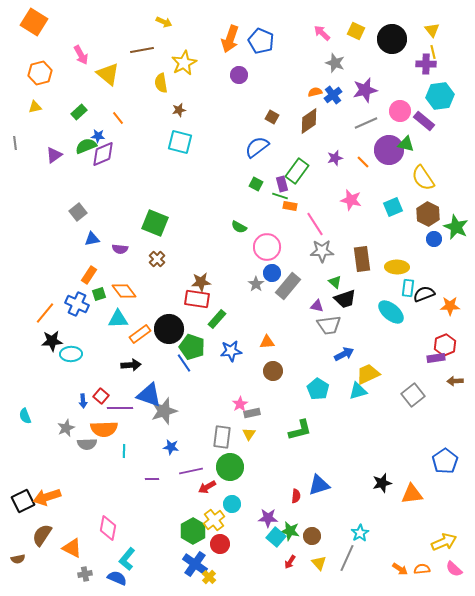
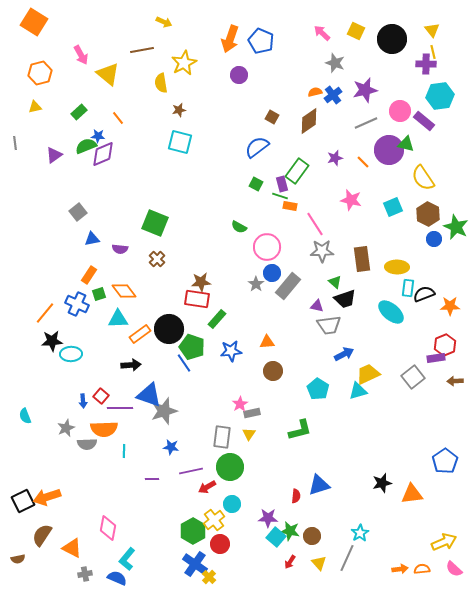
gray square at (413, 395): moved 18 px up
orange arrow at (400, 569): rotated 42 degrees counterclockwise
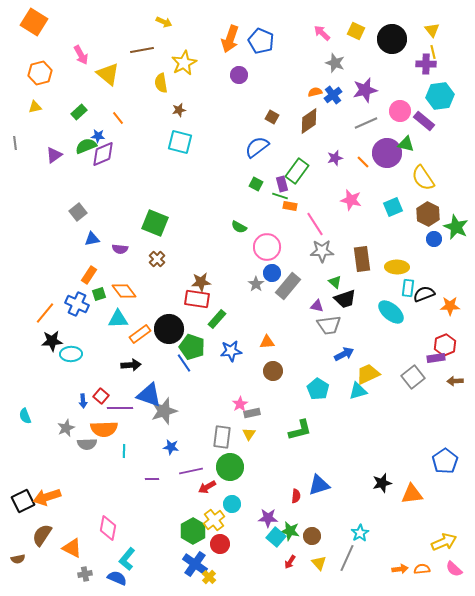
purple circle at (389, 150): moved 2 px left, 3 px down
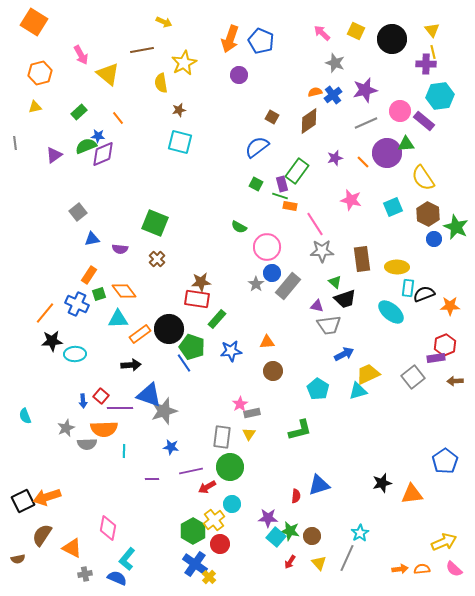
green triangle at (406, 144): rotated 18 degrees counterclockwise
cyan ellipse at (71, 354): moved 4 px right
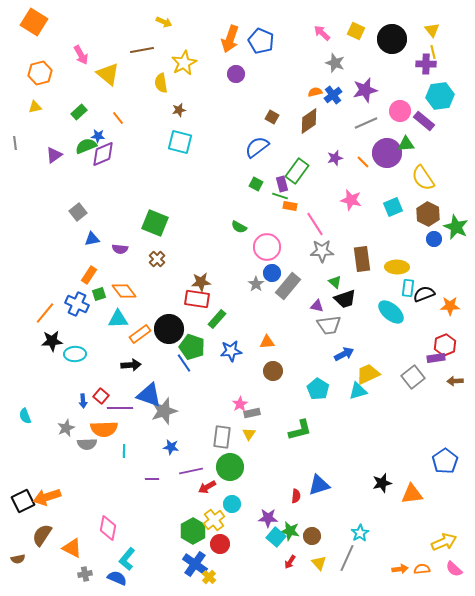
purple circle at (239, 75): moved 3 px left, 1 px up
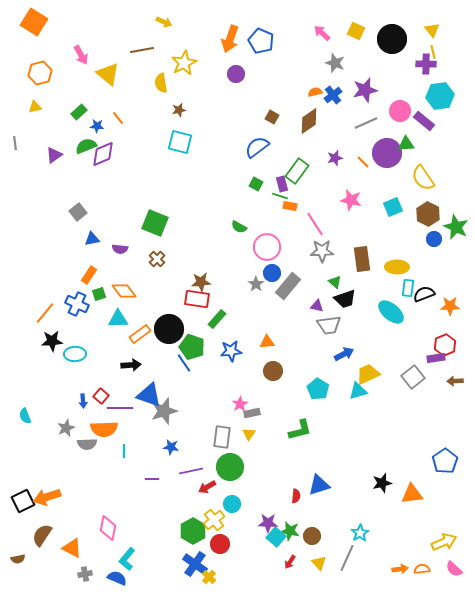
blue star at (98, 136): moved 1 px left, 10 px up
purple star at (268, 518): moved 5 px down
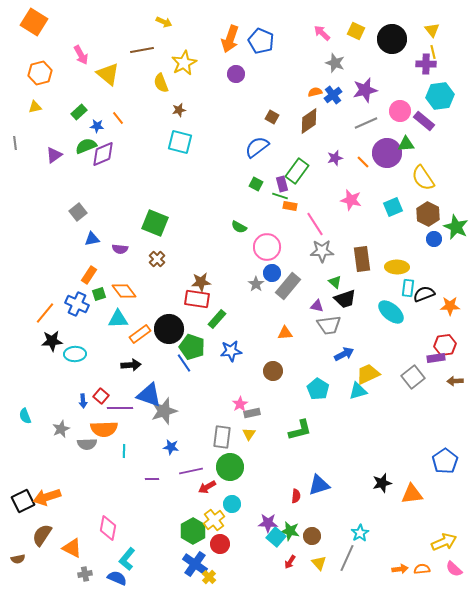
yellow semicircle at (161, 83): rotated 12 degrees counterclockwise
orange triangle at (267, 342): moved 18 px right, 9 px up
red hexagon at (445, 345): rotated 15 degrees clockwise
gray star at (66, 428): moved 5 px left, 1 px down
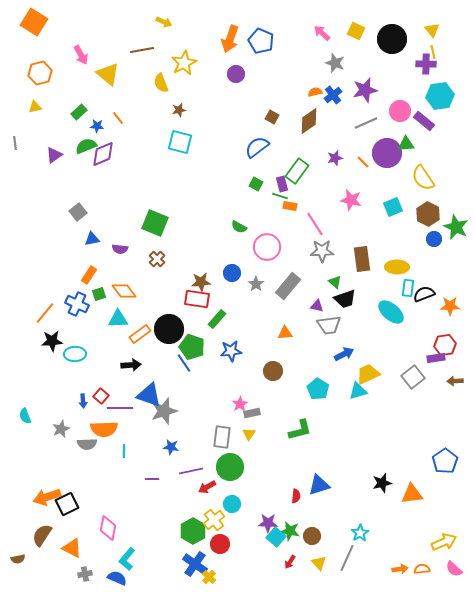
blue circle at (272, 273): moved 40 px left
black square at (23, 501): moved 44 px right, 3 px down
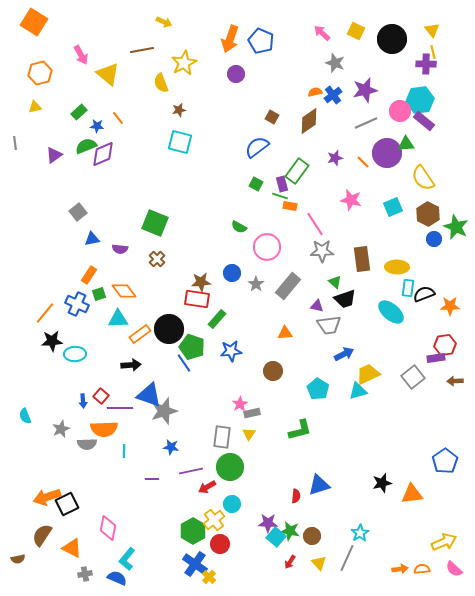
cyan hexagon at (440, 96): moved 20 px left, 4 px down
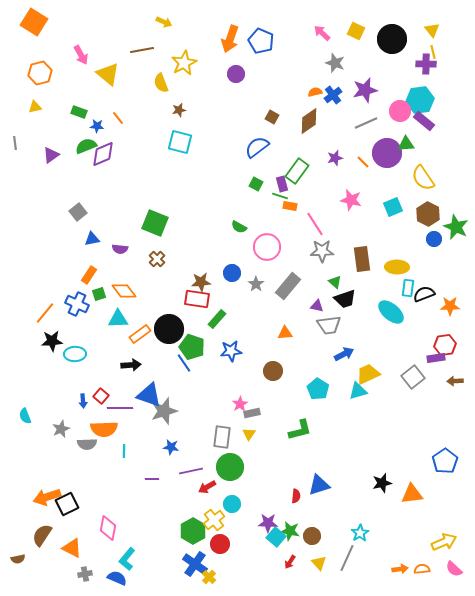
green rectangle at (79, 112): rotated 63 degrees clockwise
purple triangle at (54, 155): moved 3 px left
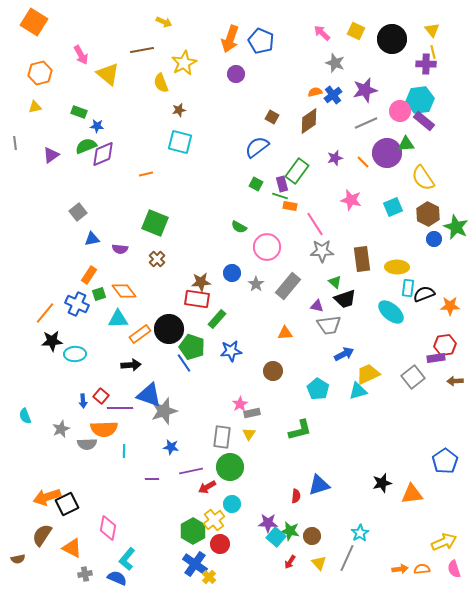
orange line at (118, 118): moved 28 px right, 56 px down; rotated 64 degrees counterclockwise
pink semicircle at (454, 569): rotated 30 degrees clockwise
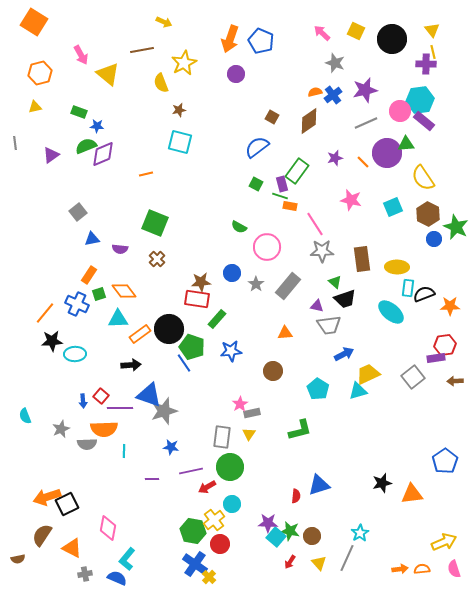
green hexagon at (193, 531): rotated 20 degrees counterclockwise
